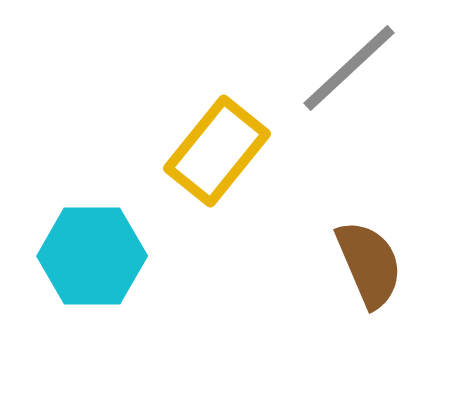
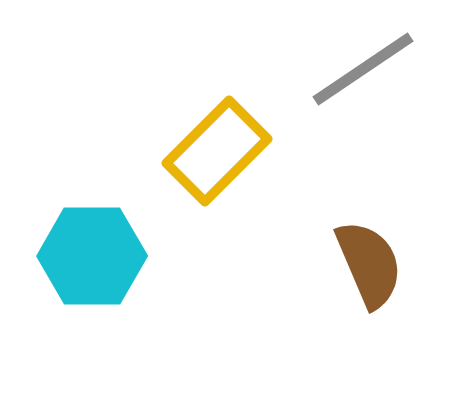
gray line: moved 14 px right, 1 px down; rotated 9 degrees clockwise
yellow rectangle: rotated 6 degrees clockwise
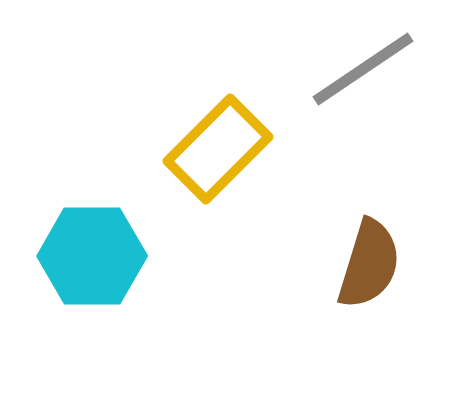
yellow rectangle: moved 1 px right, 2 px up
brown semicircle: rotated 40 degrees clockwise
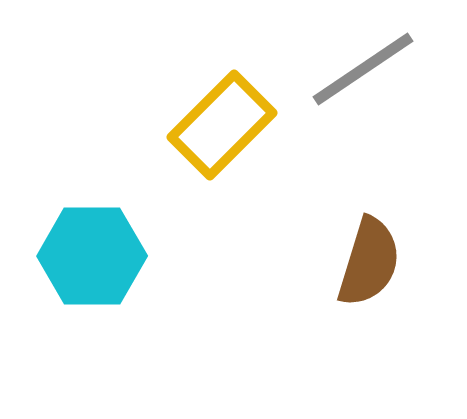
yellow rectangle: moved 4 px right, 24 px up
brown semicircle: moved 2 px up
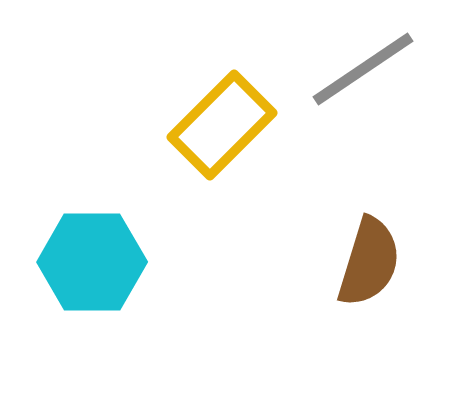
cyan hexagon: moved 6 px down
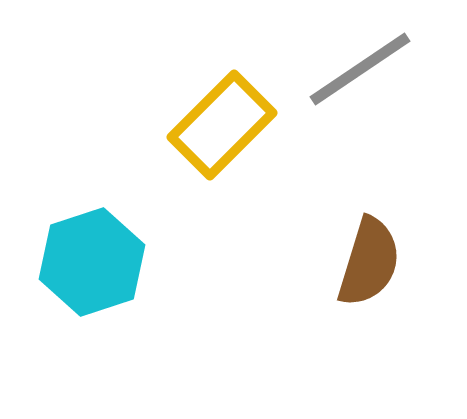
gray line: moved 3 px left
cyan hexagon: rotated 18 degrees counterclockwise
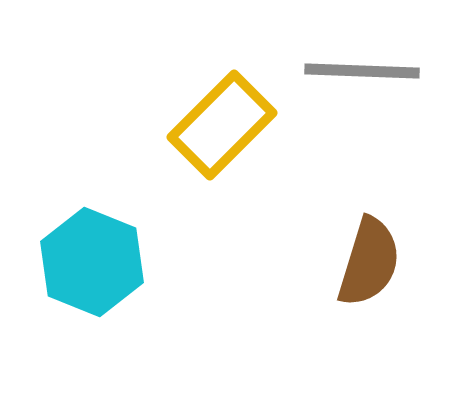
gray line: moved 2 px right, 2 px down; rotated 36 degrees clockwise
cyan hexagon: rotated 20 degrees counterclockwise
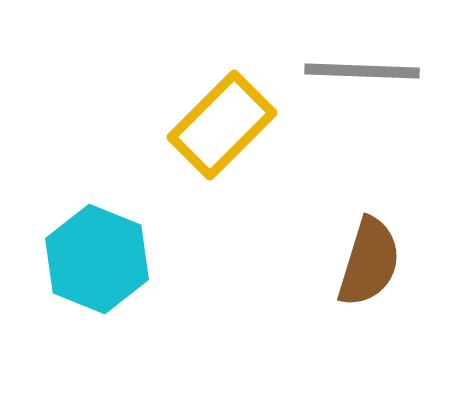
cyan hexagon: moved 5 px right, 3 px up
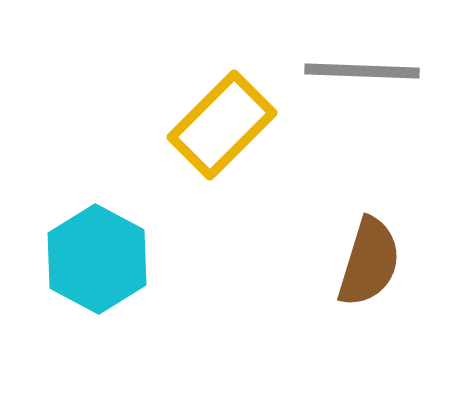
cyan hexagon: rotated 6 degrees clockwise
